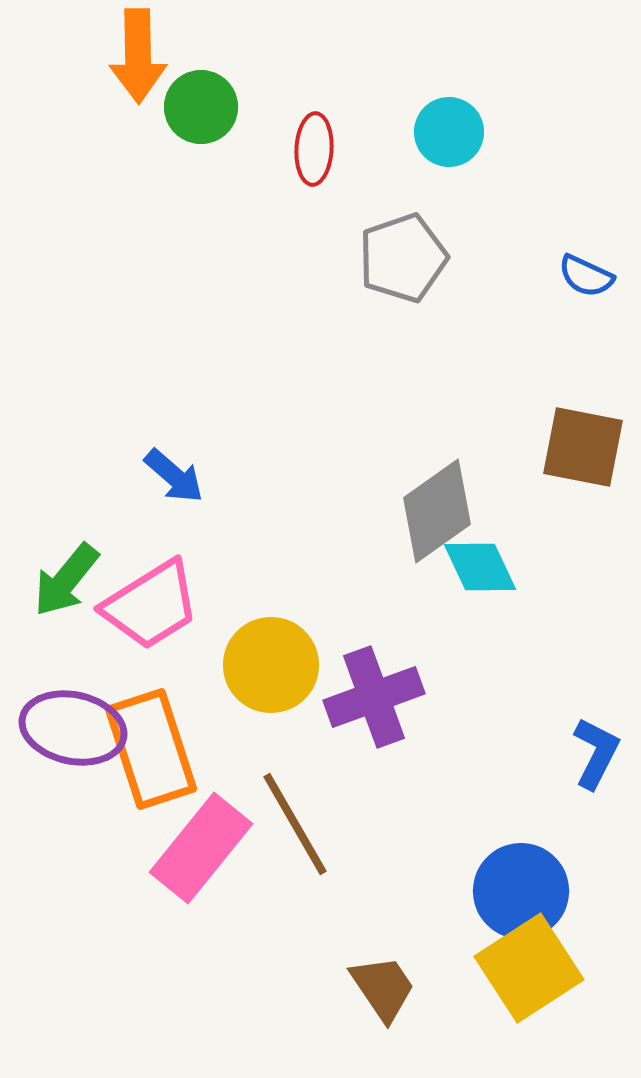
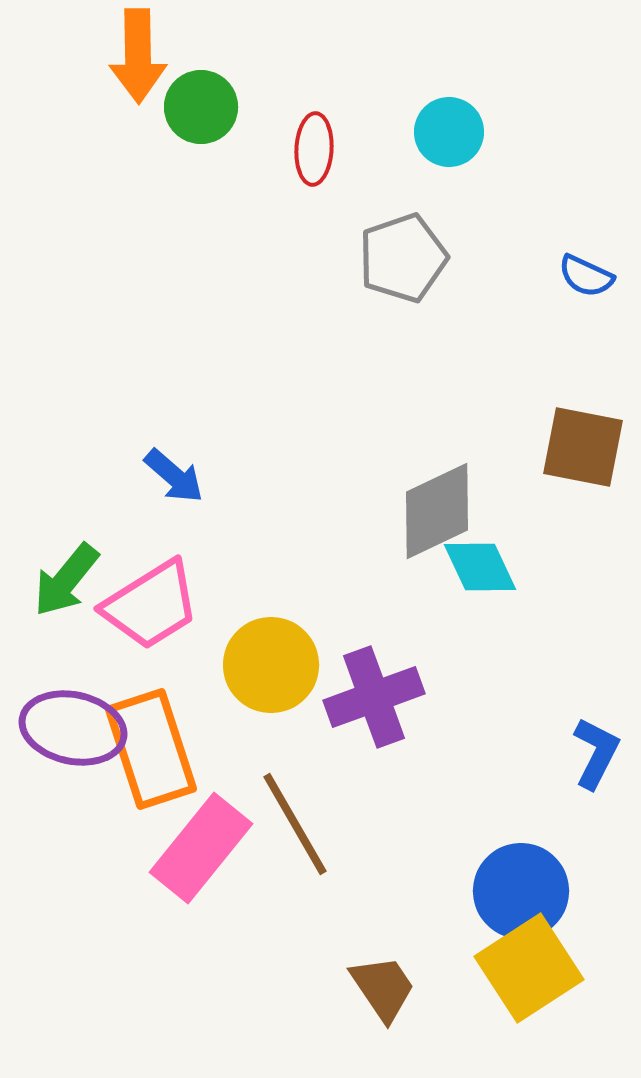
gray diamond: rotated 10 degrees clockwise
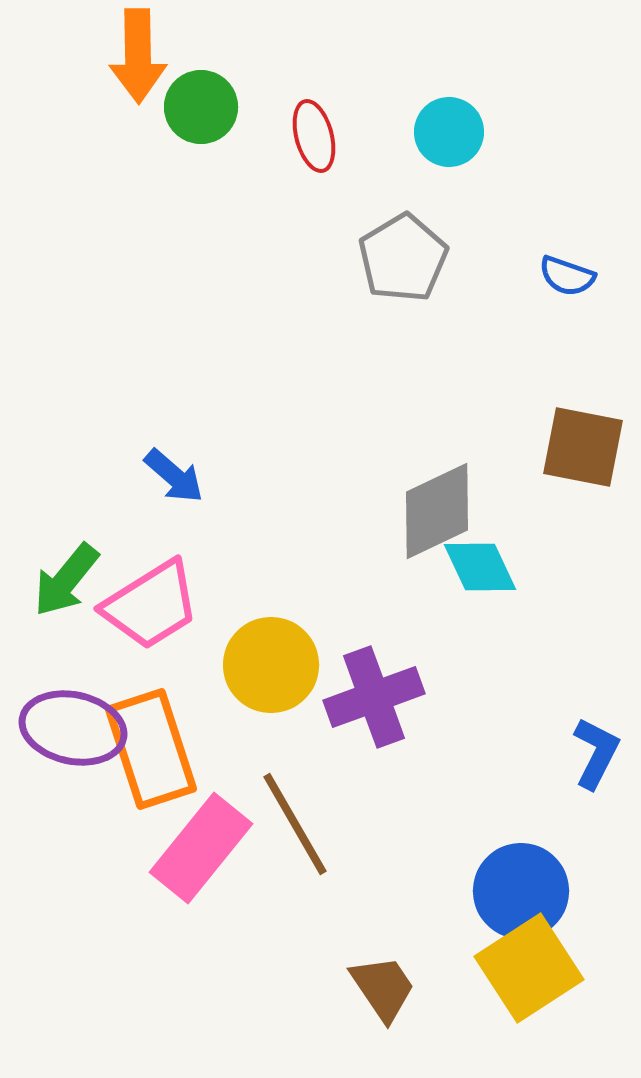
red ellipse: moved 13 px up; rotated 18 degrees counterclockwise
gray pentagon: rotated 12 degrees counterclockwise
blue semicircle: moved 19 px left; rotated 6 degrees counterclockwise
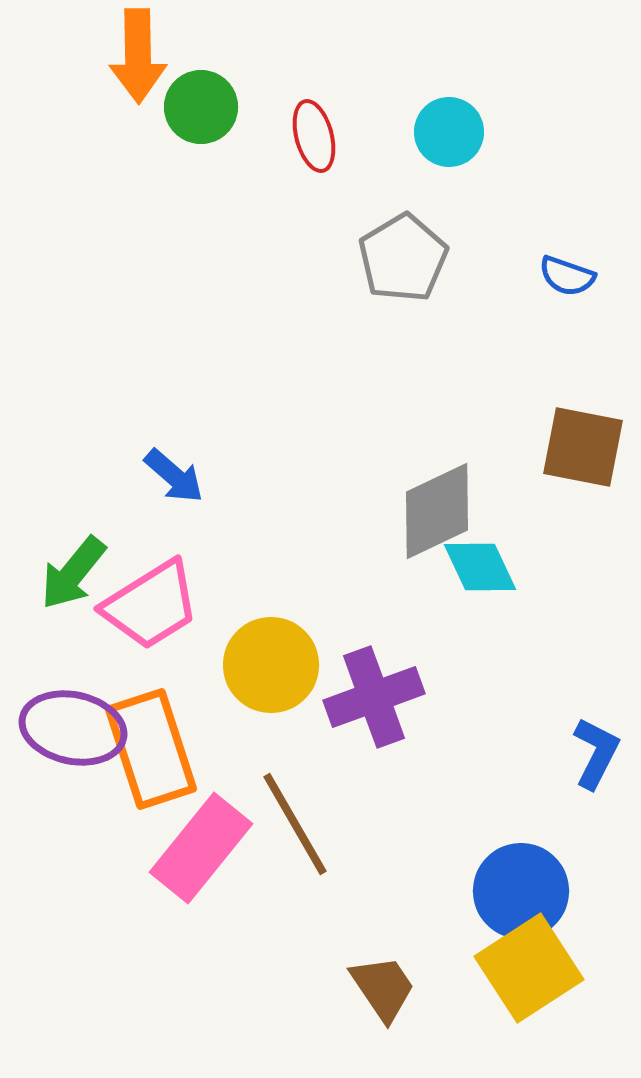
green arrow: moved 7 px right, 7 px up
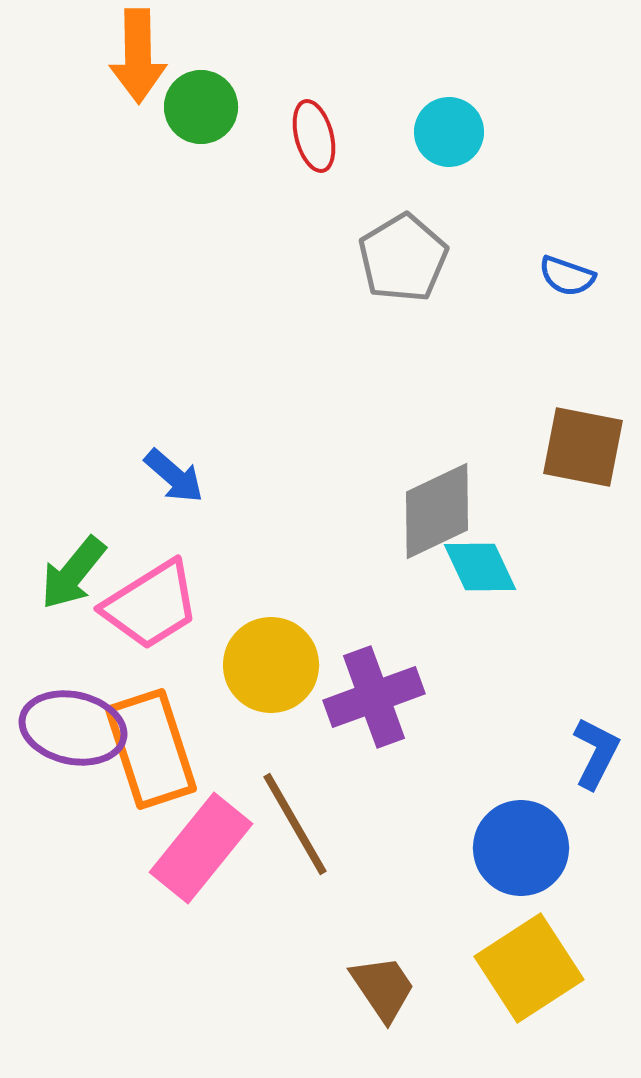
blue circle: moved 43 px up
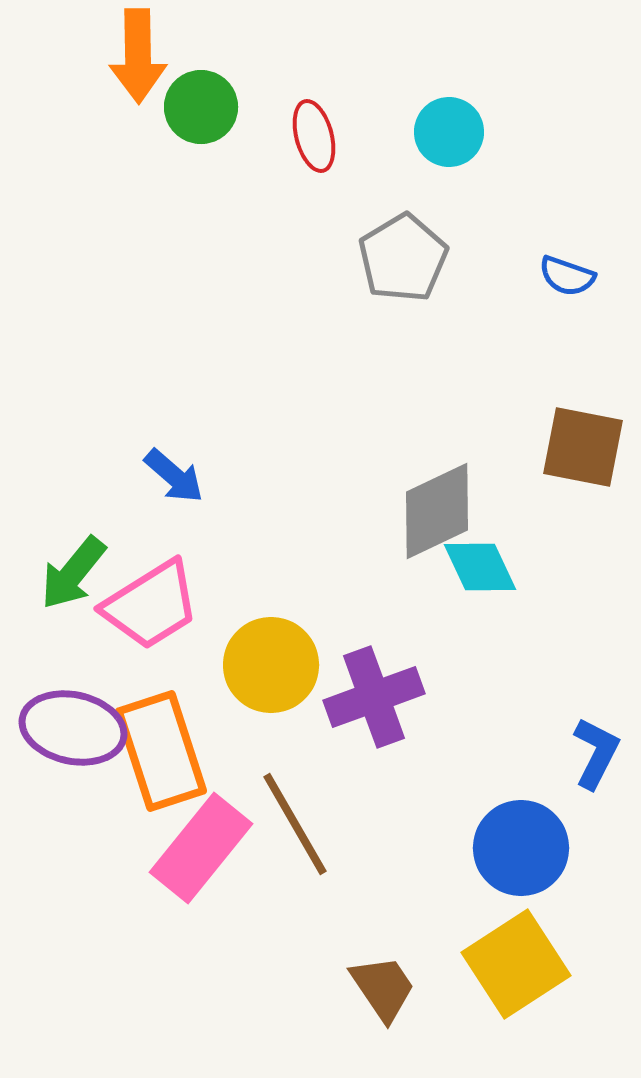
orange rectangle: moved 10 px right, 2 px down
yellow square: moved 13 px left, 4 px up
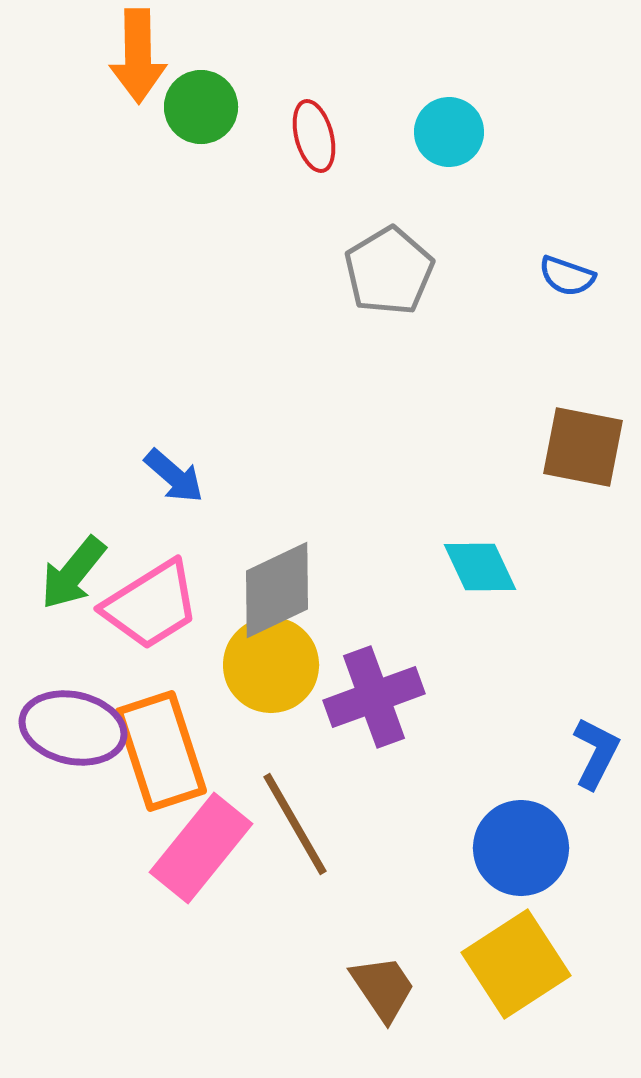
gray pentagon: moved 14 px left, 13 px down
gray diamond: moved 160 px left, 79 px down
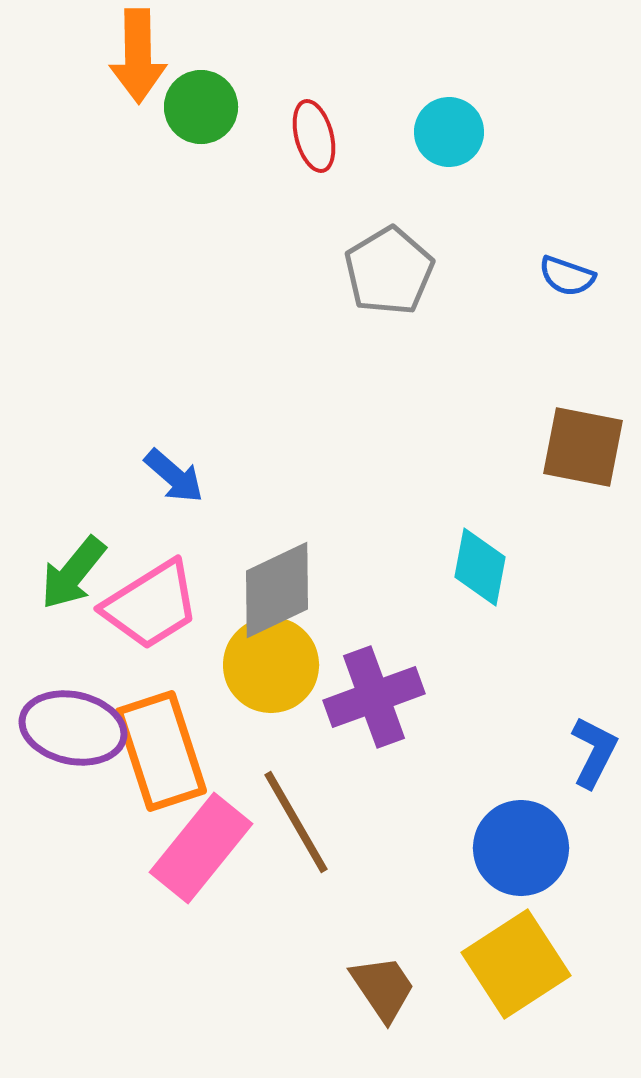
cyan diamond: rotated 36 degrees clockwise
blue L-shape: moved 2 px left, 1 px up
brown line: moved 1 px right, 2 px up
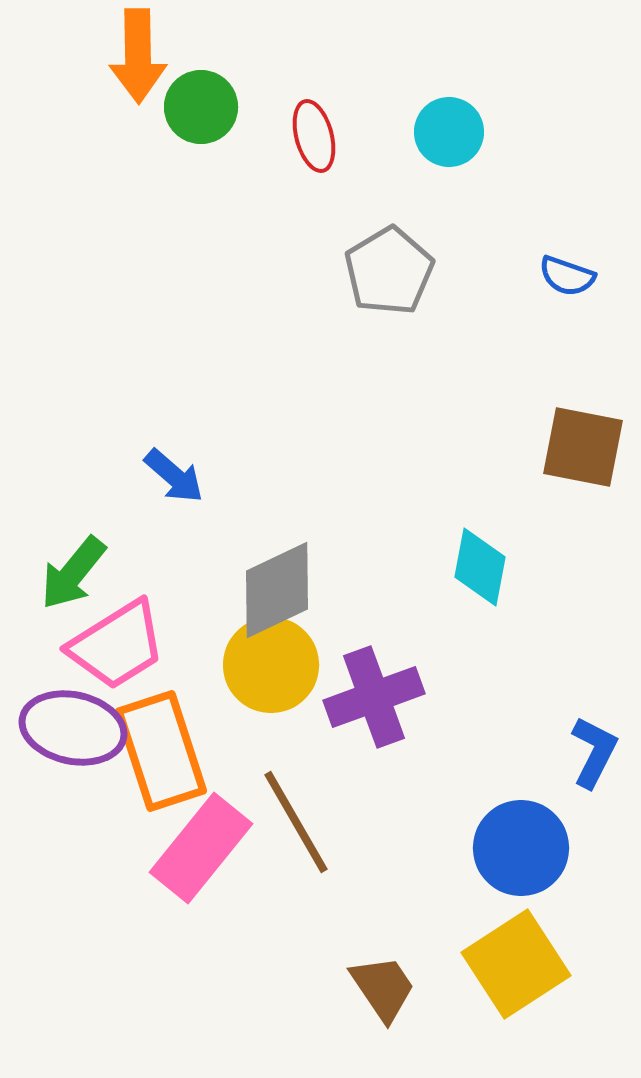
pink trapezoid: moved 34 px left, 40 px down
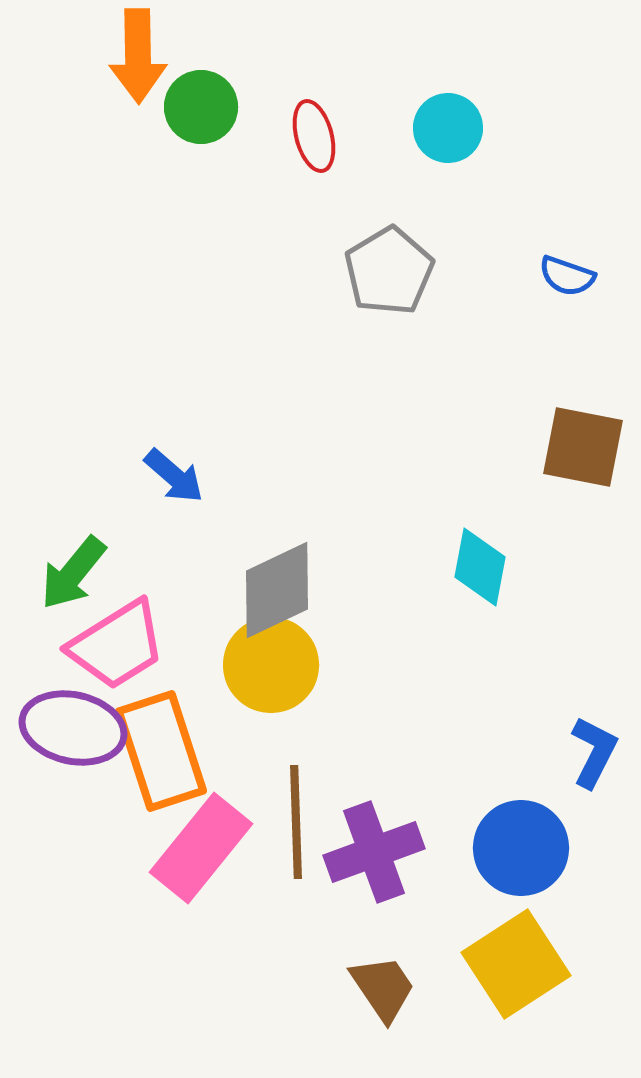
cyan circle: moved 1 px left, 4 px up
purple cross: moved 155 px down
brown line: rotated 28 degrees clockwise
